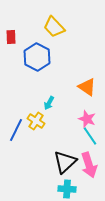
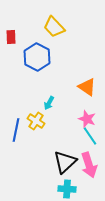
blue line: rotated 15 degrees counterclockwise
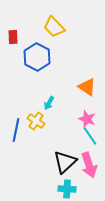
red rectangle: moved 2 px right
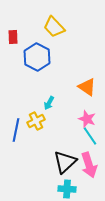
yellow cross: rotated 30 degrees clockwise
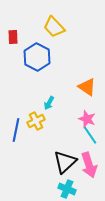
cyan line: moved 1 px up
cyan cross: rotated 18 degrees clockwise
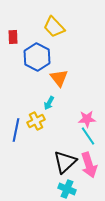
orange triangle: moved 28 px left, 9 px up; rotated 18 degrees clockwise
pink star: rotated 24 degrees counterclockwise
cyan line: moved 2 px left, 1 px down
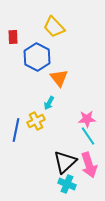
cyan cross: moved 5 px up
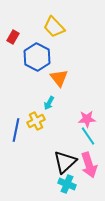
red rectangle: rotated 32 degrees clockwise
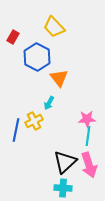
yellow cross: moved 2 px left
cyan line: rotated 42 degrees clockwise
cyan cross: moved 4 px left, 4 px down; rotated 18 degrees counterclockwise
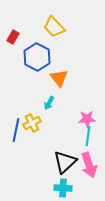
yellow cross: moved 2 px left, 2 px down
